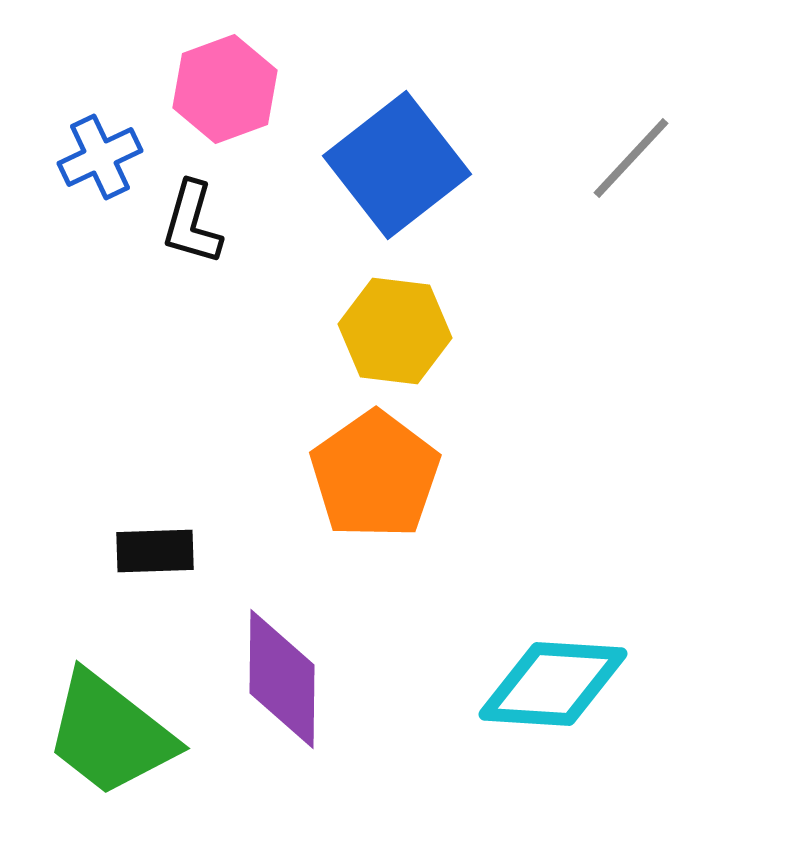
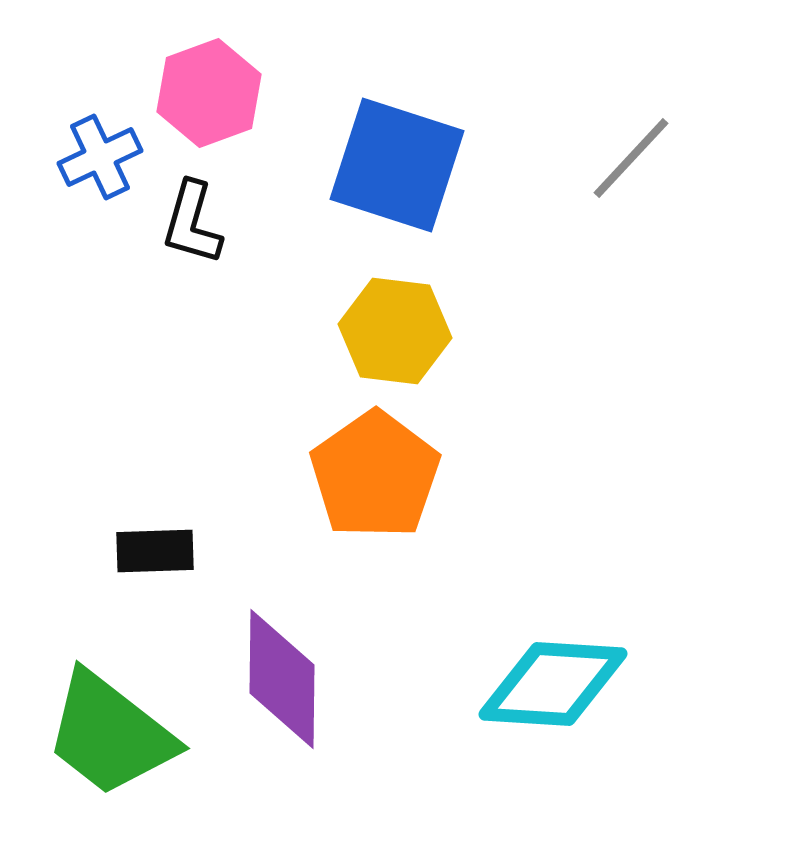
pink hexagon: moved 16 px left, 4 px down
blue square: rotated 34 degrees counterclockwise
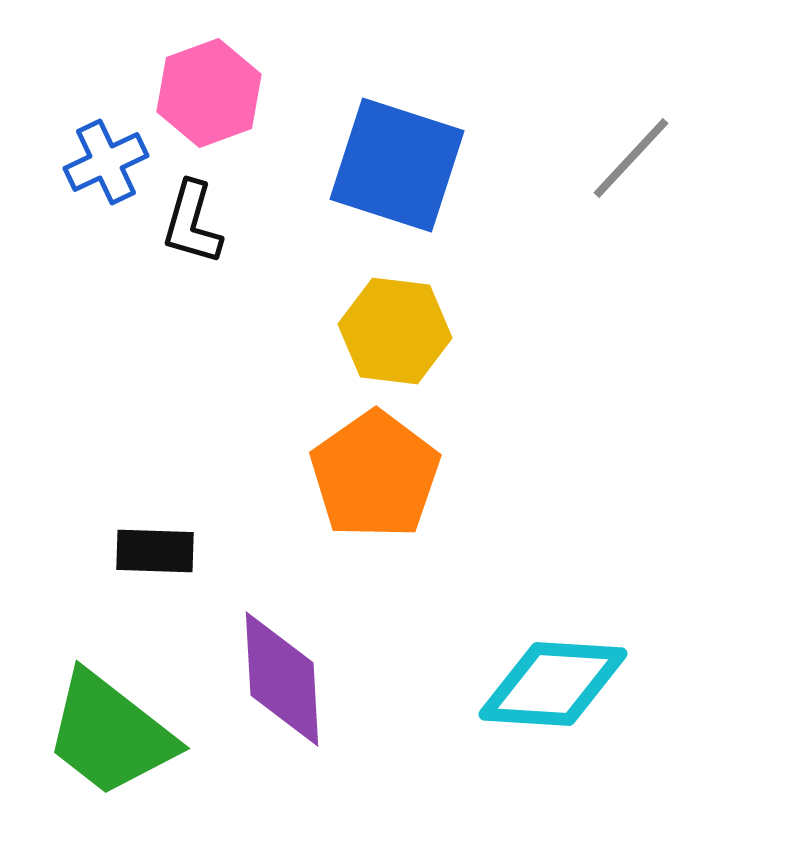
blue cross: moved 6 px right, 5 px down
black rectangle: rotated 4 degrees clockwise
purple diamond: rotated 4 degrees counterclockwise
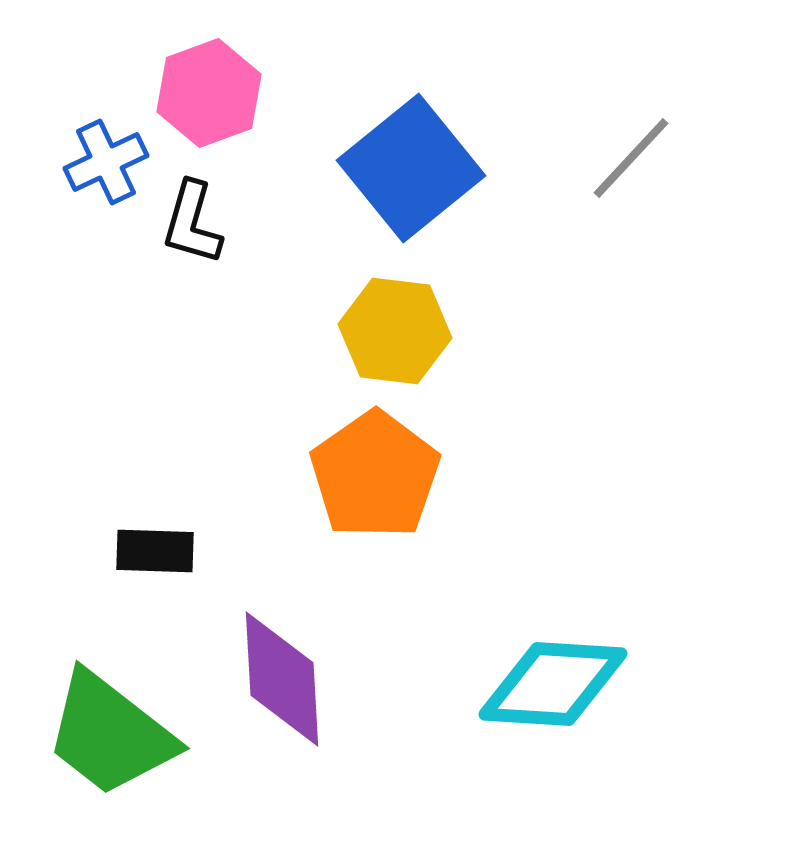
blue square: moved 14 px right, 3 px down; rotated 33 degrees clockwise
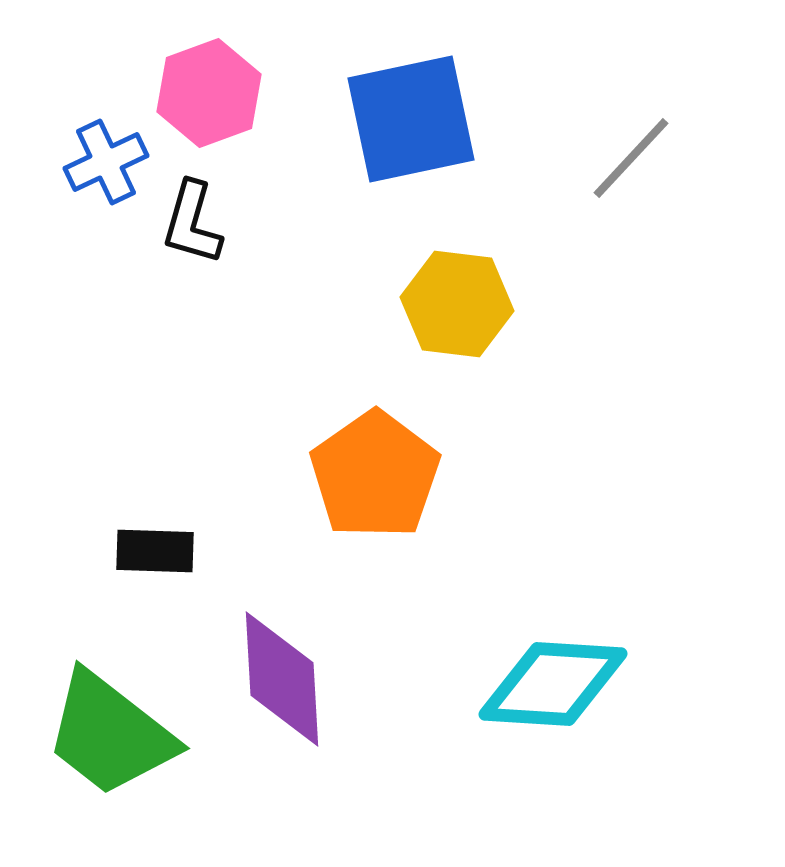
blue square: moved 49 px up; rotated 27 degrees clockwise
yellow hexagon: moved 62 px right, 27 px up
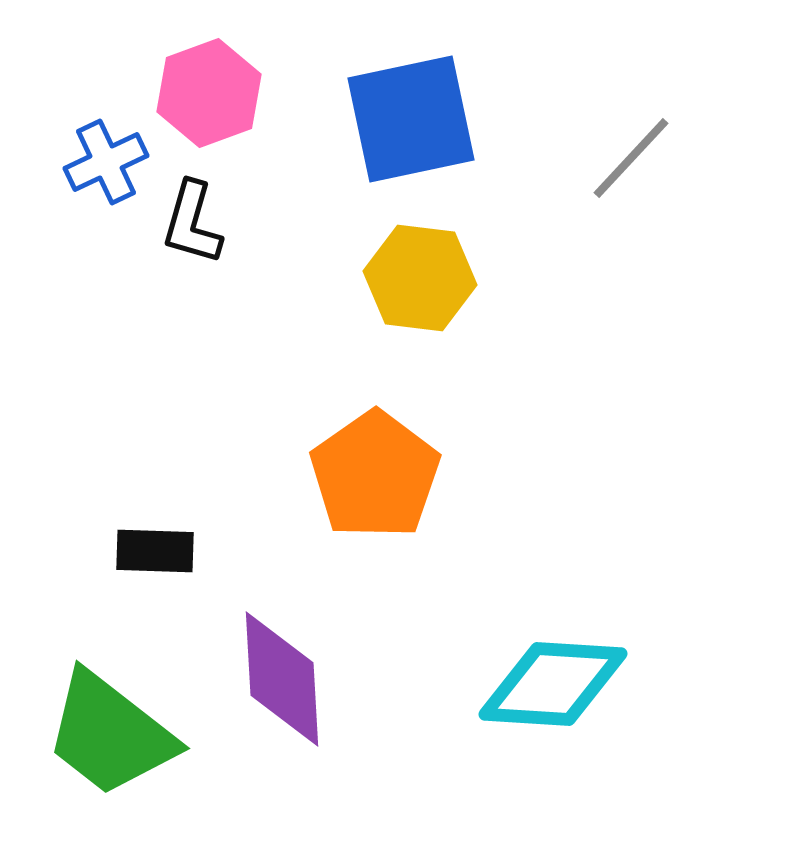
yellow hexagon: moved 37 px left, 26 px up
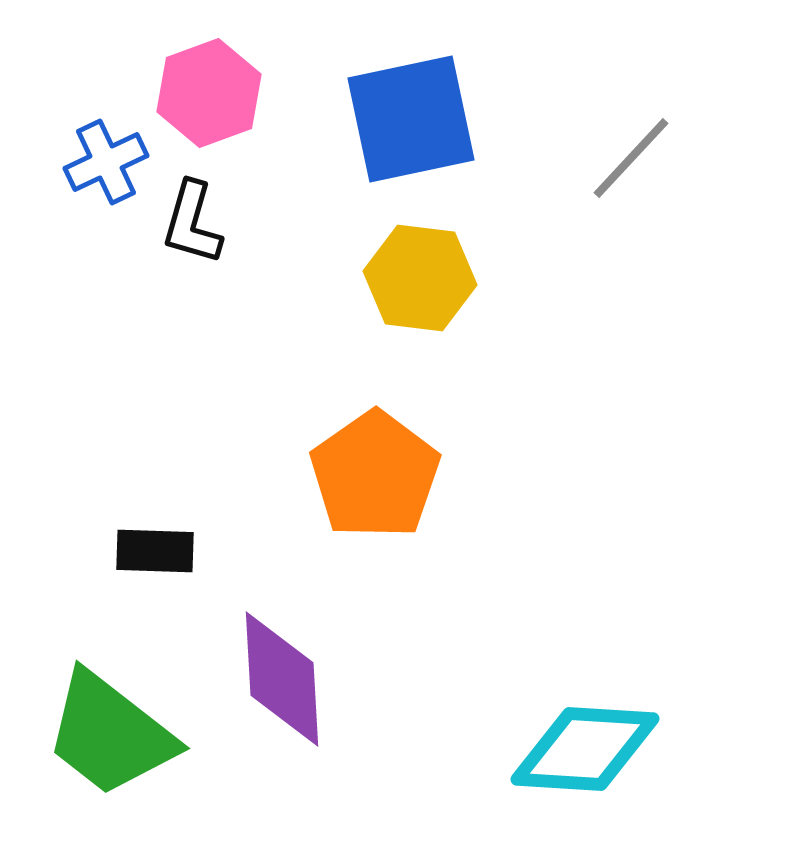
cyan diamond: moved 32 px right, 65 px down
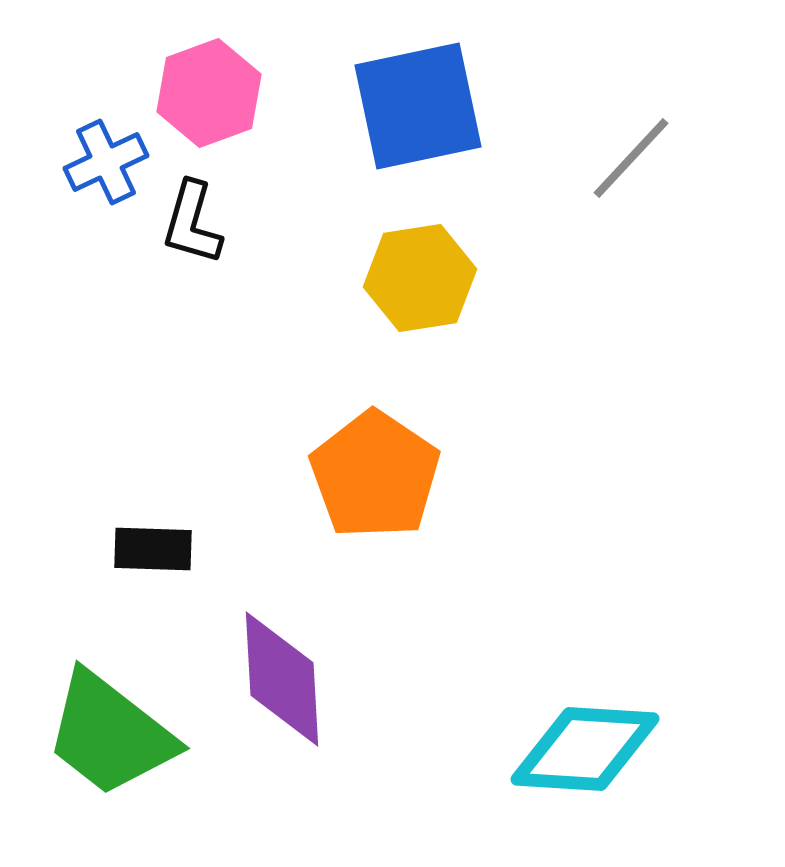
blue square: moved 7 px right, 13 px up
yellow hexagon: rotated 16 degrees counterclockwise
orange pentagon: rotated 3 degrees counterclockwise
black rectangle: moved 2 px left, 2 px up
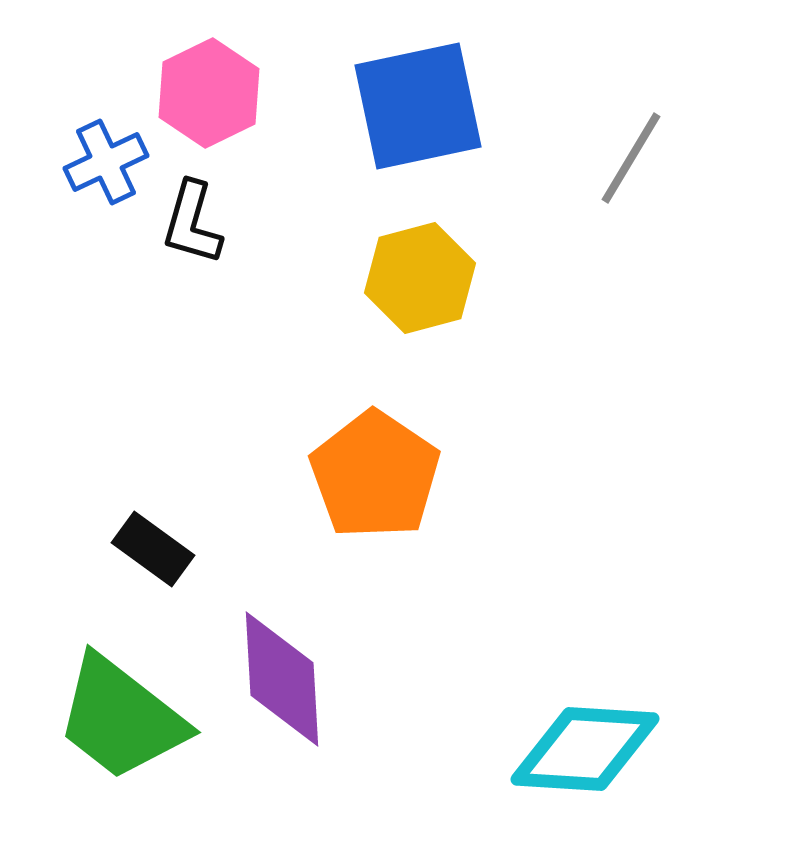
pink hexagon: rotated 6 degrees counterclockwise
gray line: rotated 12 degrees counterclockwise
yellow hexagon: rotated 6 degrees counterclockwise
black rectangle: rotated 34 degrees clockwise
green trapezoid: moved 11 px right, 16 px up
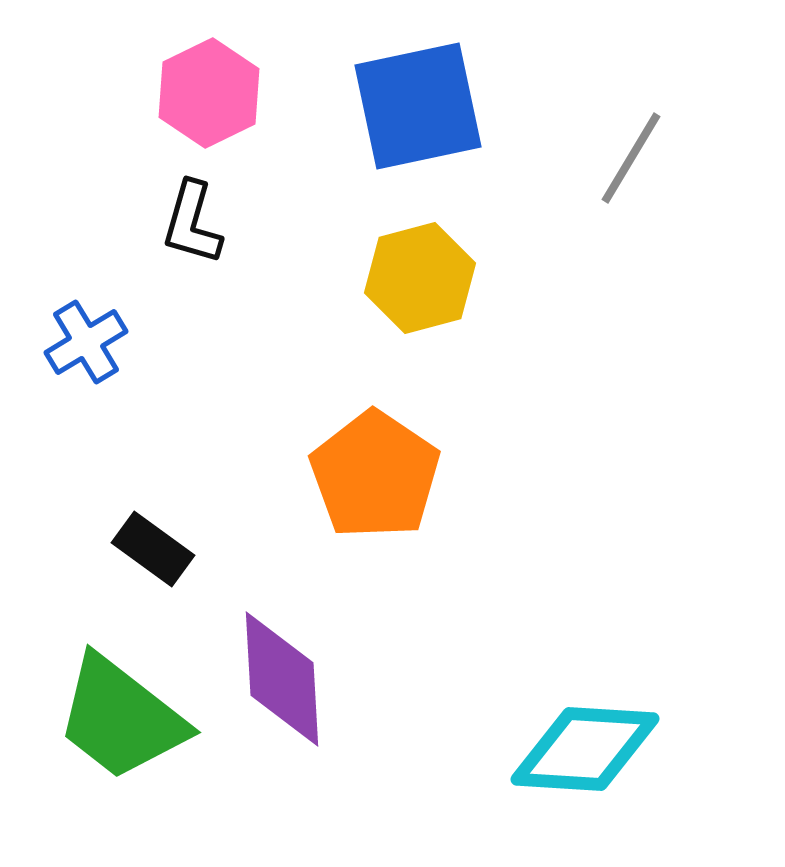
blue cross: moved 20 px left, 180 px down; rotated 6 degrees counterclockwise
